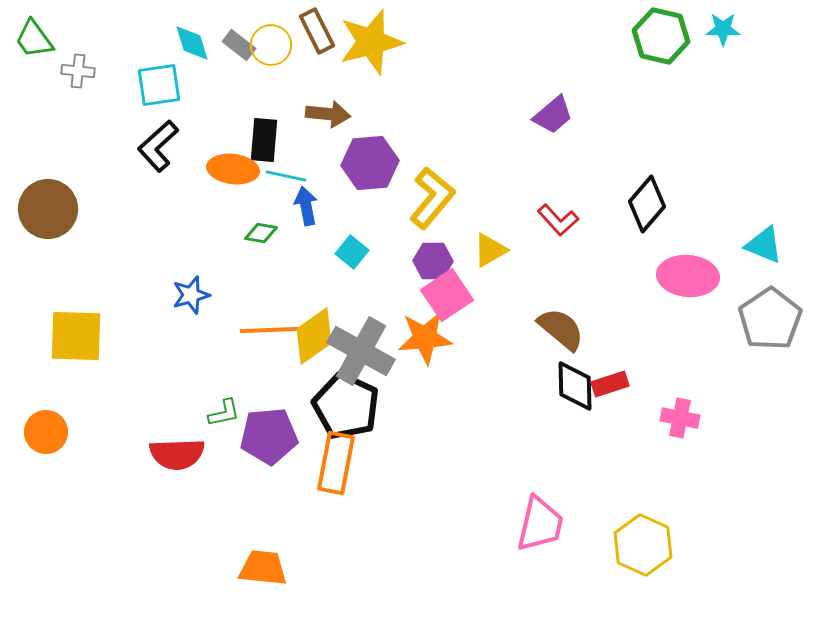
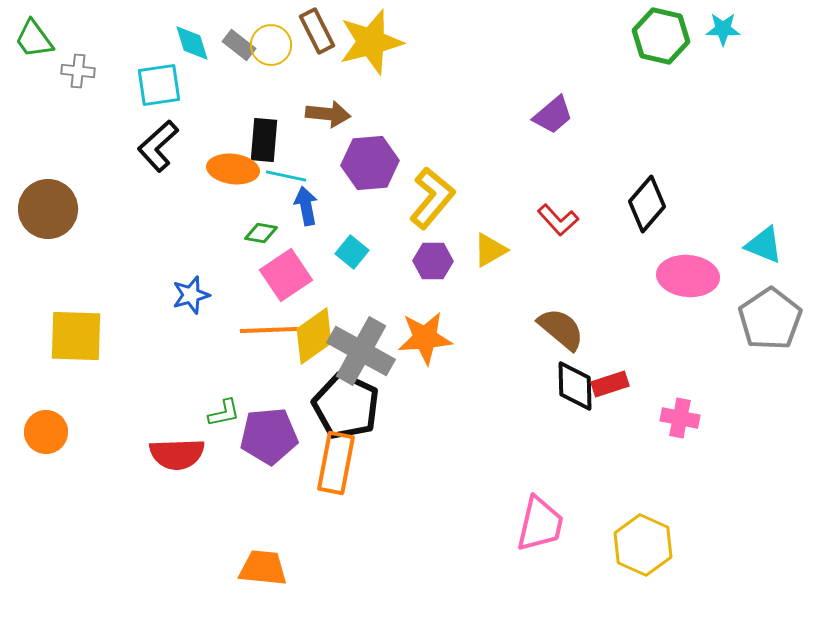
pink square at (447, 295): moved 161 px left, 20 px up
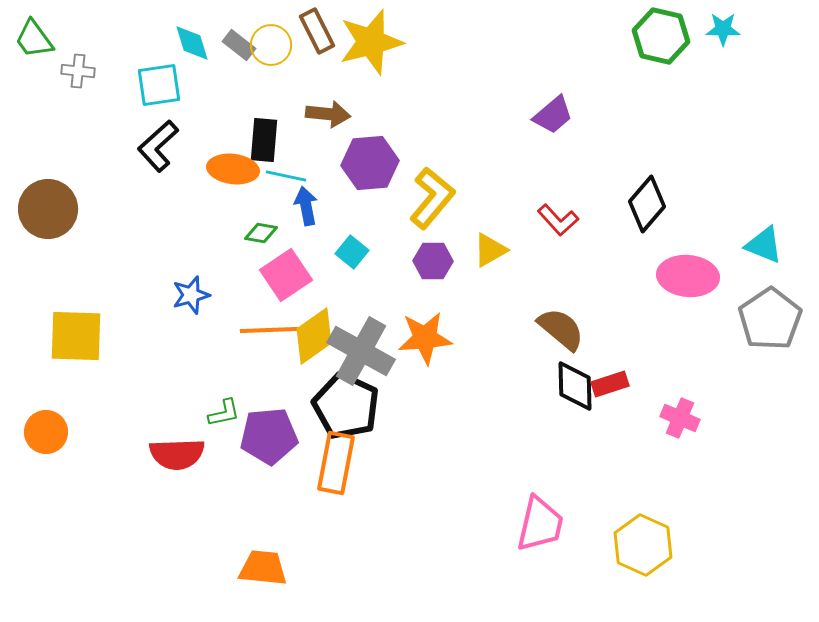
pink cross at (680, 418): rotated 12 degrees clockwise
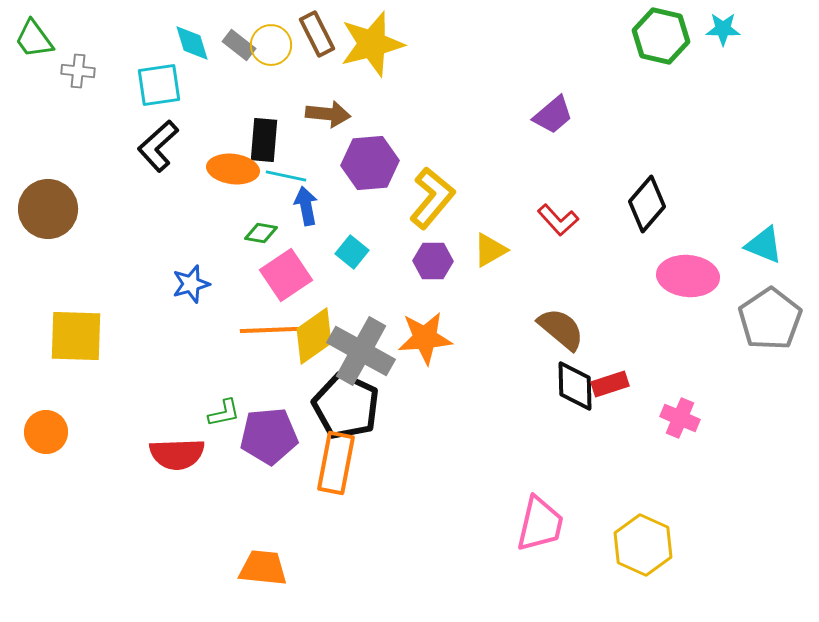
brown rectangle at (317, 31): moved 3 px down
yellow star at (371, 42): moved 1 px right, 2 px down
blue star at (191, 295): moved 11 px up
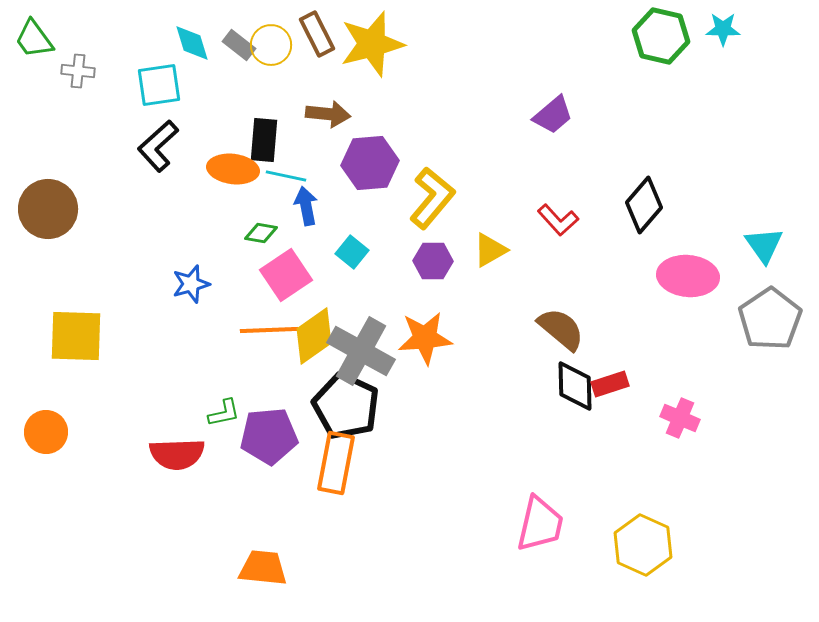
black diamond at (647, 204): moved 3 px left, 1 px down
cyan triangle at (764, 245): rotated 33 degrees clockwise
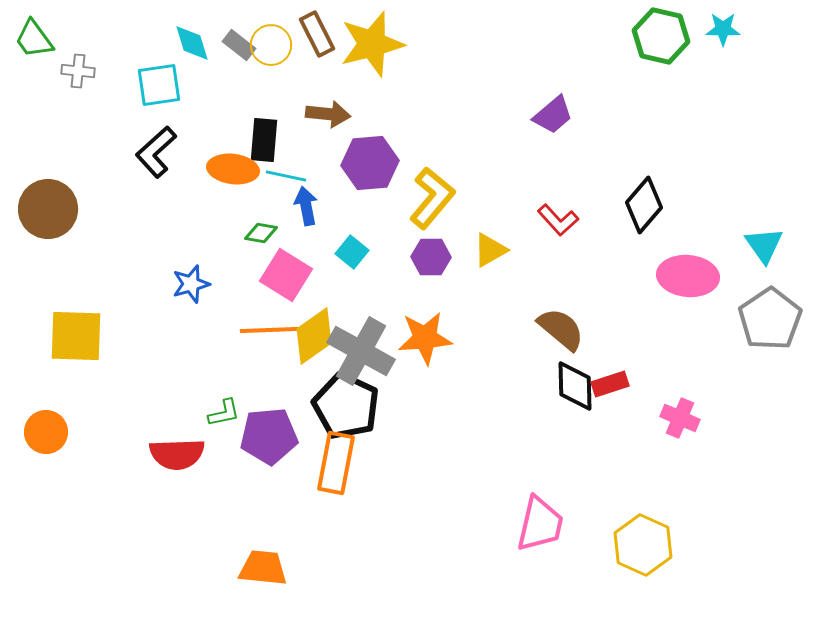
black L-shape at (158, 146): moved 2 px left, 6 px down
purple hexagon at (433, 261): moved 2 px left, 4 px up
pink square at (286, 275): rotated 24 degrees counterclockwise
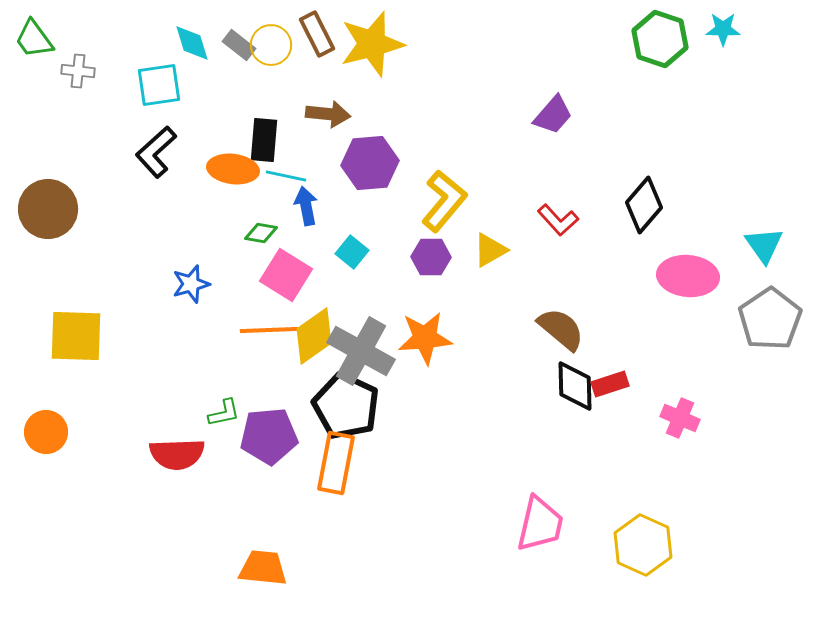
green hexagon at (661, 36): moved 1 px left, 3 px down; rotated 6 degrees clockwise
purple trapezoid at (553, 115): rotated 9 degrees counterclockwise
yellow L-shape at (432, 198): moved 12 px right, 3 px down
